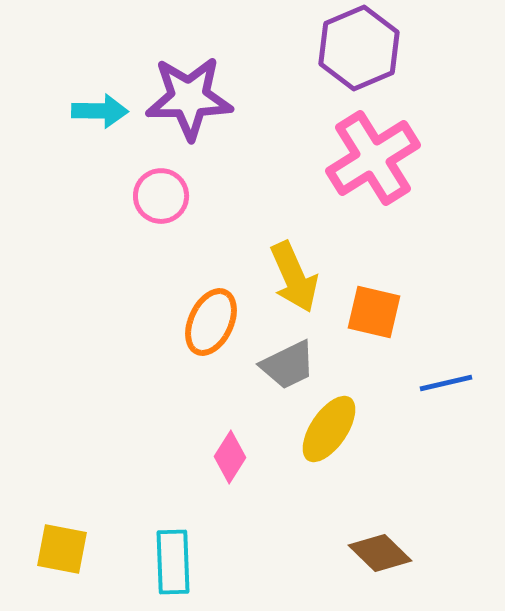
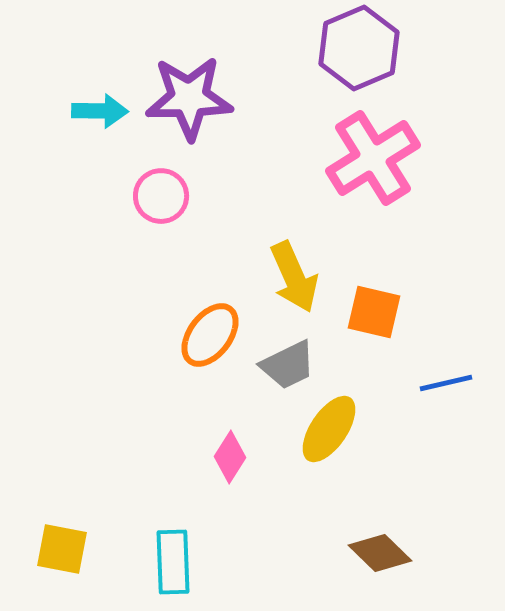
orange ellipse: moved 1 px left, 13 px down; rotated 12 degrees clockwise
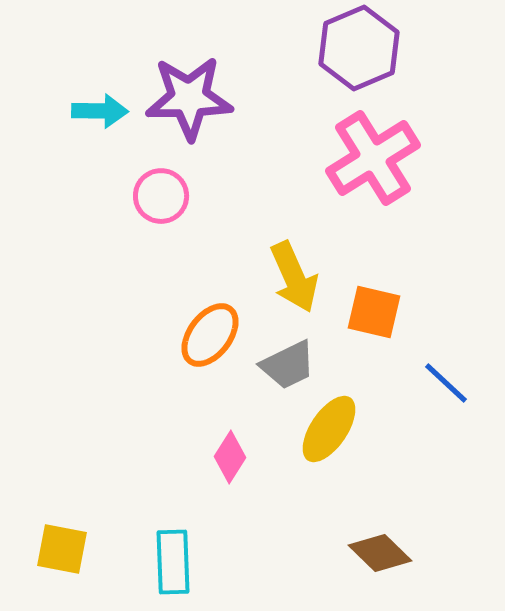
blue line: rotated 56 degrees clockwise
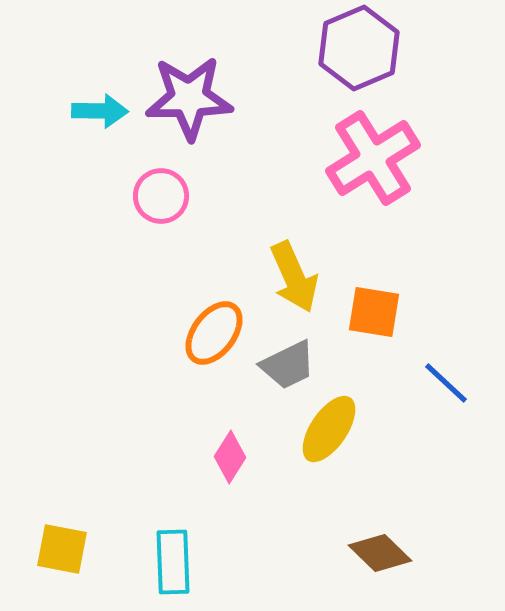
orange square: rotated 4 degrees counterclockwise
orange ellipse: moved 4 px right, 2 px up
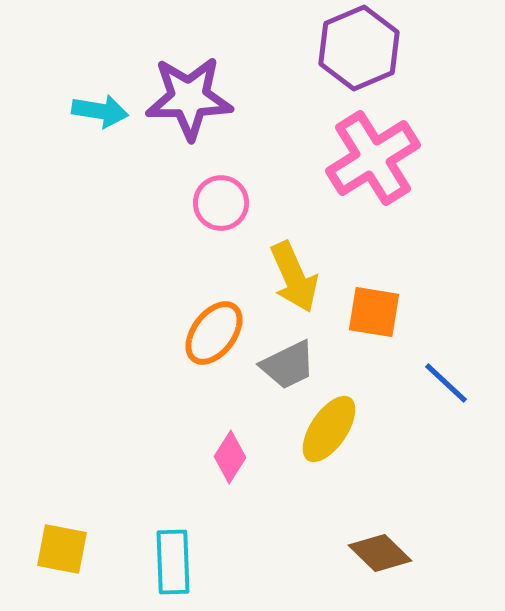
cyan arrow: rotated 8 degrees clockwise
pink circle: moved 60 px right, 7 px down
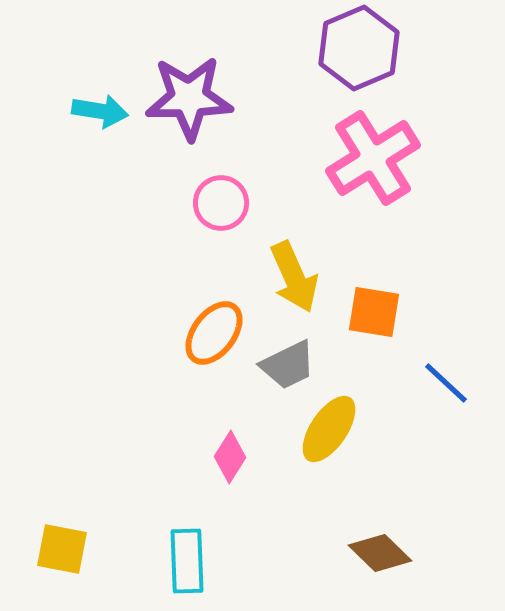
cyan rectangle: moved 14 px right, 1 px up
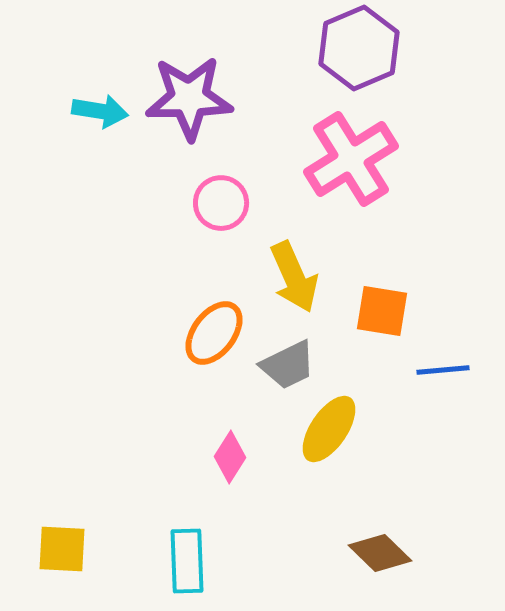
pink cross: moved 22 px left, 1 px down
orange square: moved 8 px right, 1 px up
blue line: moved 3 px left, 13 px up; rotated 48 degrees counterclockwise
yellow square: rotated 8 degrees counterclockwise
